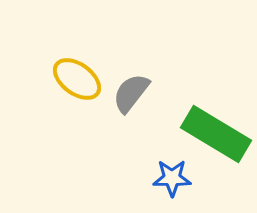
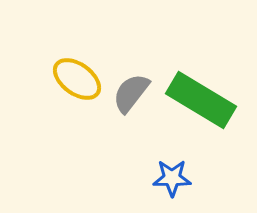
green rectangle: moved 15 px left, 34 px up
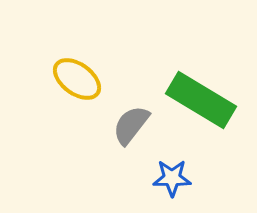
gray semicircle: moved 32 px down
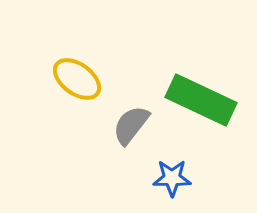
green rectangle: rotated 6 degrees counterclockwise
